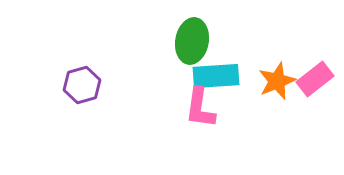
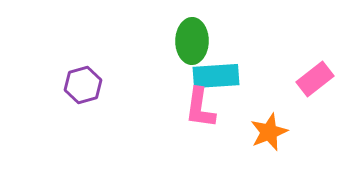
green ellipse: rotated 9 degrees counterclockwise
orange star: moved 8 px left, 51 px down
purple hexagon: moved 1 px right
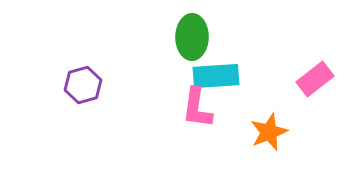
green ellipse: moved 4 px up
pink L-shape: moved 3 px left
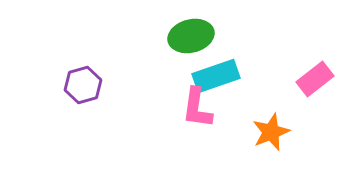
green ellipse: moved 1 px left, 1 px up; rotated 75 degrees clockwise
cyan rectangle: rotated 15 degrees counterclockwise
orange star: moved 2 px right
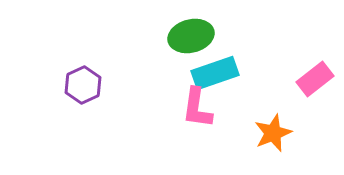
cyan rectangle: moved 1 px left, 3 px up
purple hexagon: rotated 9 degrees counterclockwise
orange star: moved 2 px right, 1 px down
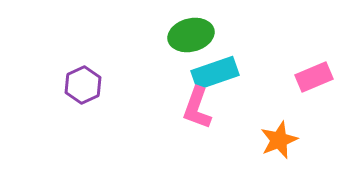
green ellipse: moved 1 px up
pink rectangle: moved 1 px left, 2 px up; rotated 15 degrees clockwise
pink L-shape: rotated 12 degrees clockwise
orange star: moved 6 px right, 7 px down
